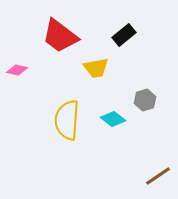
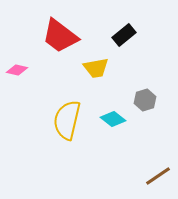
yellow semicircle: rotated 9 degrees clockwise
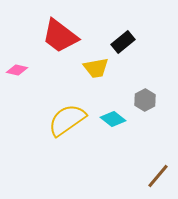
black rectangle: moved 1 px left, 7 px down
gray hexagon: rotated 10 degrees counterclockwise
yellow semicircle: rotated 42 degrees clockwise
brown line: rotated 16 degrees counterclockwise
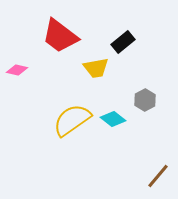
yellow semicircle: moved 5 px right
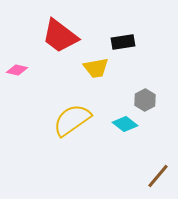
black rectangle: rotated 30 degrees clockwise
cyan diamond: moved 12 px right, 5 px down
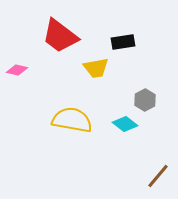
yellow semicircle: rotated 45 degrees clockwise
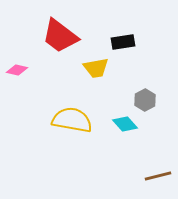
cyan diamond: rotated 10 degrees clockwise
brown line: rotated 36 degrees clockwise
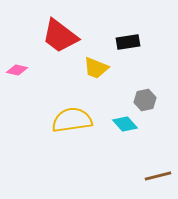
black rectangle: moved 5 px right
yellow trapezoid: rotated 32 degrees clockwise
gray hexagon: rotated 15 degrees clockwise
yellow semicircle: rotated 18 degrees counterclockwise
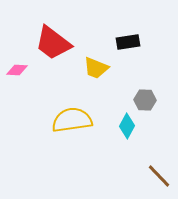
red trapezoid: moved 7 px left, 7 px down
pink diamond: rotated 10 degrees counterclockwise
gray hexagon: rotated 15 degrees clockwise
cyan diamond: moved 2 px right, 2 px down; rotated 70 degrees clockwise
brown line: moved 1 px right; rotated 60 degrees clockwise
